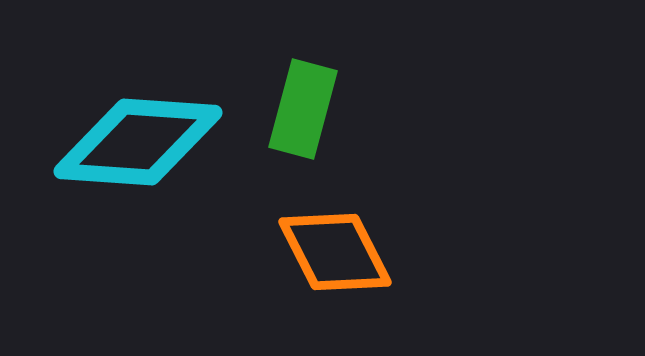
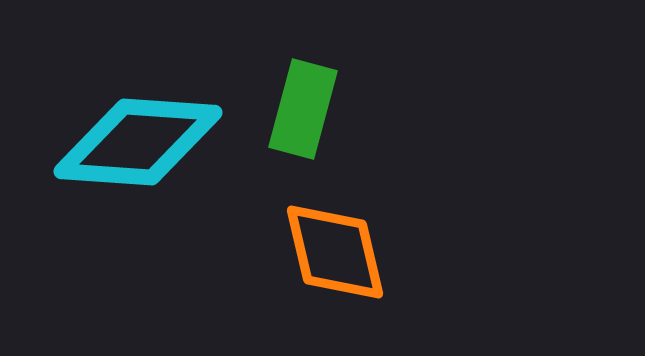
orange diamond: rotated 14 degrees clockwise
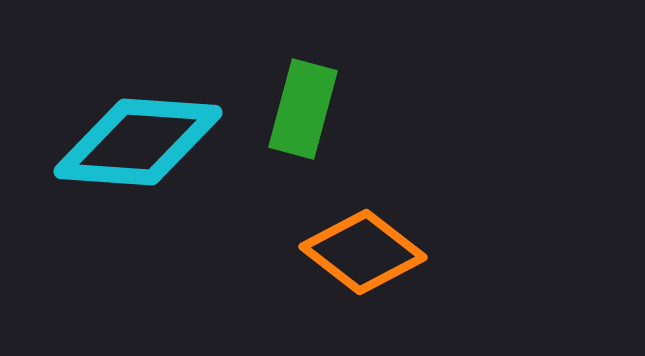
orange diamond: moved 28 px right; rotated 39 degrees counterclockwise
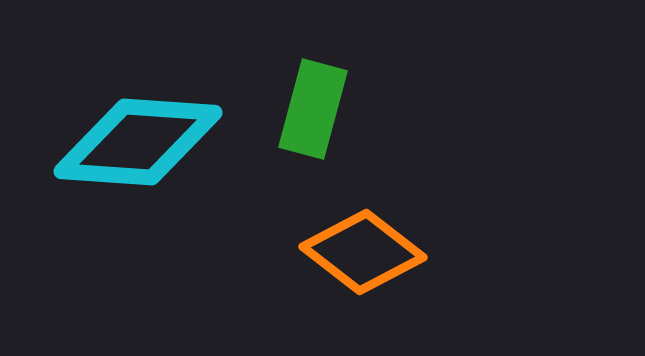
green rectangle: moved 10 px right
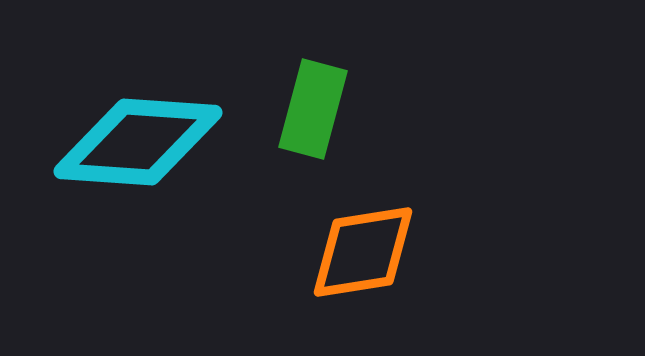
orange diamond: rotated 47 degrees counterclockwise
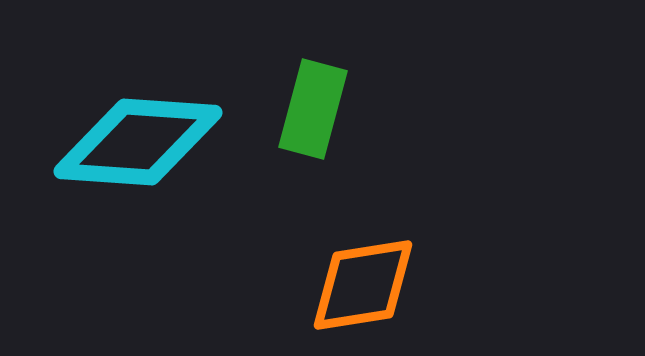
orange diamond: moved 33 px down
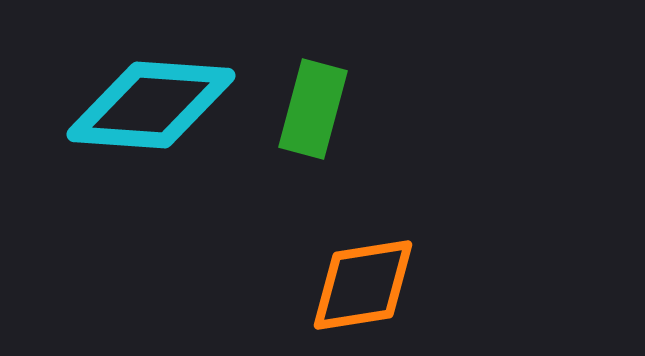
cyan diamond: moved 13 px right, 37 px up
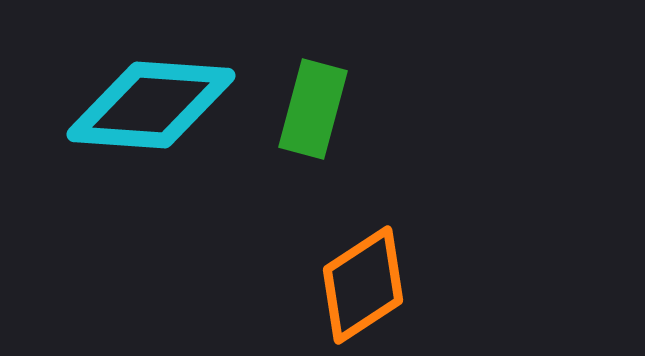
orange diamond: rotated 24 degrees counterclockwise
